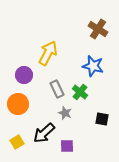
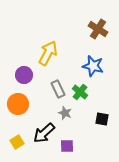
gray rectangle: moved 1 px right
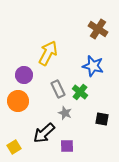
orange circle: moved 3 px up
yellow square: moved 3 px left, 5 px down
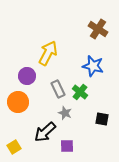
purple circle: moved 3 px right, 1 px down
orange circle: moved 1 px down
black arrow: moved 1 px right, 1 px up
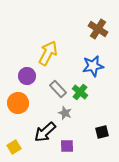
blue star: rotated 25 degrees counterclockwise
gray rectangle: rotated 18 degrees counterclockwise
orange circle: moved 1 px down
black square: moved 13 px down; rotated 24 degrees counterclockwise
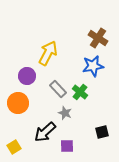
brown cross: moved 9 px down
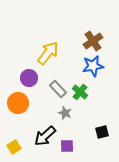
brown cross: moved 5 px left, 3 px down; rotated 24 degrees clockwise
yellow arrow: rotated 10 degrees clockwise
purple circle: moved 2 px right, 2 px down
black arrow: moved 4 px down
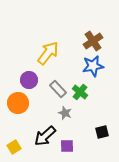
purple circle: moved 2 px down
